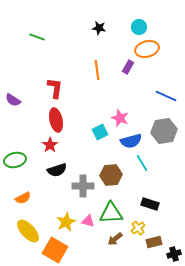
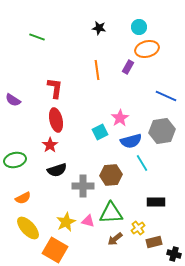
pink star: rotated 18 degrees clockwise
gray hexagon: moved 2 px left
black rectangle: moved 6 px right, 2 px up; rotated 18 degrees counterclockwise
yellow ellipse: moved 3 px up
black cross: rotated 32 degrees clockwise
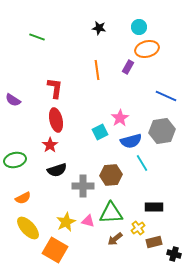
black rectangle: moved 2 px left, 5 px down
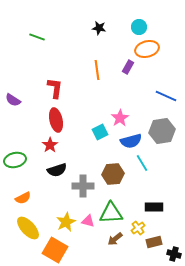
brown hexagon: moved 2 px right, 1 px up
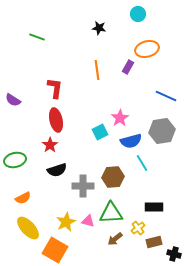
cyan circle: moved 1 px left, 13 px up
brown hexagon: moved 3 px down
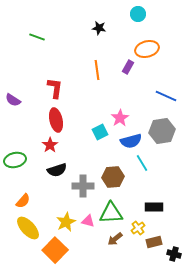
orange semicircle: moved 3 px down; rotated 21 degrees counterclockwise
orange square: rotated 15 degrees clockwise
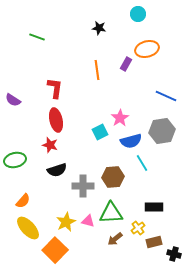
purple rectangle: moved 2 px left, 3 px up
red star: rotated 21 degrees counterclockwise
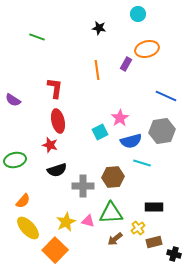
red ellipse: moved 2 px right, 1 px down
cyan line: rotated 42 degrees counterclockwise
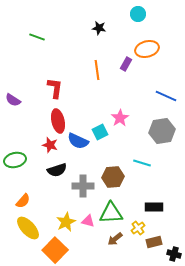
blue semicircle: moved 53 px left; rotated 40 degrees clockwise
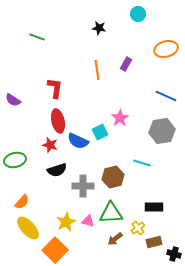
orange ellipse: moved 19 px right
brown hexagon: rotated 10 degrees counterclockwise
orange semicircle: moved 1 px left, 1 px down
